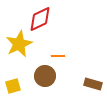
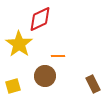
yellow star: rotated 12 degrees counterclockwise
brown rectangle: rotated 48 degrees clockwise
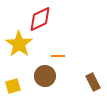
brown rectangle: moved 2 px up
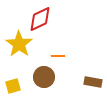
brown circle: moved 1 px left, 1 px down
brown rectangle: rotated 54 degrees counterclockwise
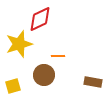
yellow star: rotated 20 degrees clockwise
brown circle: moved 2 px up
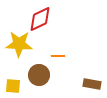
yellow star: rotated 20 degrees clockwise
brown circle: moved 5 px left
brown rectangle: moved 1 px left, 2 px down
yellow square: rotated 21 degrees clockwise
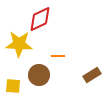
brown rectangle: moved 9 px up; rotated 42 degrees counterclockwise
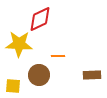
brown rectangle: rotated 30 degrees clockwise
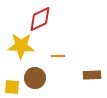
yellow star: moved 2 px right, 2 px down
brown circle: moved 4 px left, 3 px down
yellow square: moved 1 px left, 1 px down
